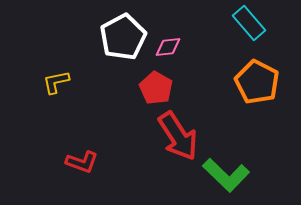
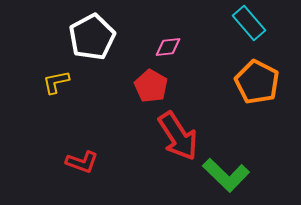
white pentagon: moved 31 px left
red pentagon: moved 5 px left, 2 px up
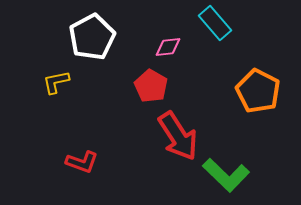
cyan rectangle: moved 34 px left
orange pentagon: moved 1 px right, 9 px down
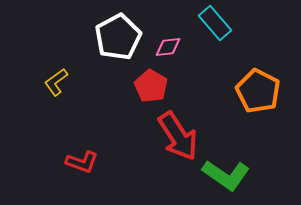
white pentagon: moved 26 px right
yellow L-shape: rotated 24 degrees counterclockwise
green L-shape: rotated 9 degrees counterclockwise
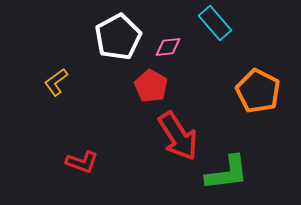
green L-shape: moved 1 px right, 2 px up; rotated 42 degrees counterclockwise
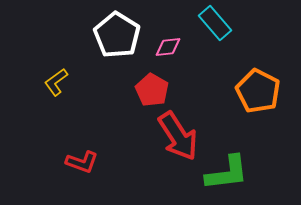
white pentagon: moved 1 px left, 2 px up; rotated 12 degrees counterclockwise
red pentagon: moved 1 px right, 4 px down
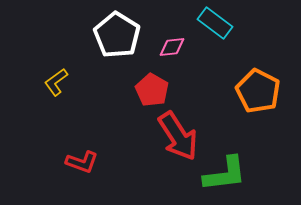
cyan rectangle: rotated 12 degrees counterclockwise
pink diamond: moved 4 px right
green L-shape: moved 2 px left, 1 px down
